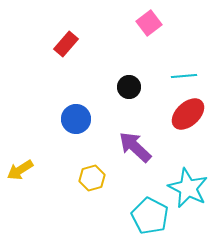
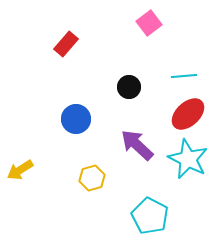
purple arrow: moved 2 px right, 2 px up
cyan star: moved 29 px up
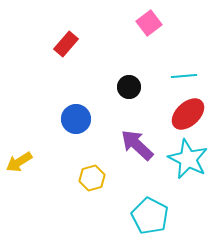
yellow arrow: moved 1 px left, 8 px up
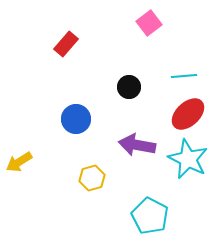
purple arrow: rotated 33 degrees counterclockwise
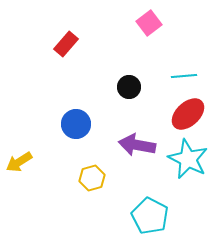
blue circle: moved 5 px down
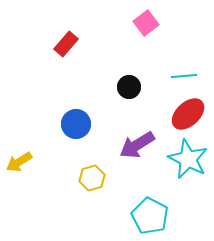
pink square: moved 3 px left
purple arrow: rotated 42 degrees counterclockwise
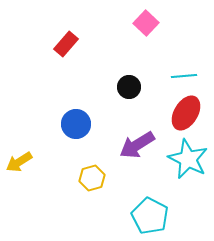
pink square: rotated 10 degrees counterclockwise
red ellipse: moved 2 px left, 1 px up; rotated 16 degrees counterclockwise
